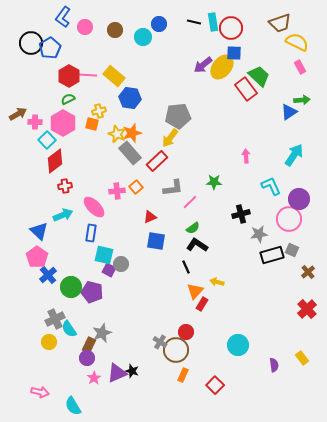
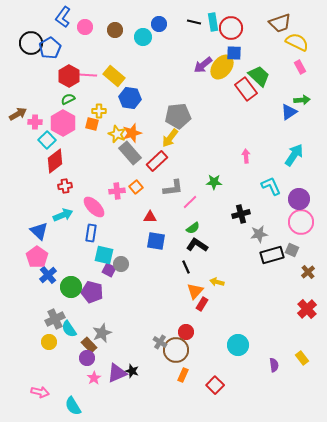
yellow cross at (99, 111): rotated 16 degrees clockwise
red triangle at (150, 217): rotated 24 degrees clockwise
pink circle at (289, 219): moved 12 px right, 3 px down
brown rectangle at (89, 345): rotated 70 degrees counterclockwise
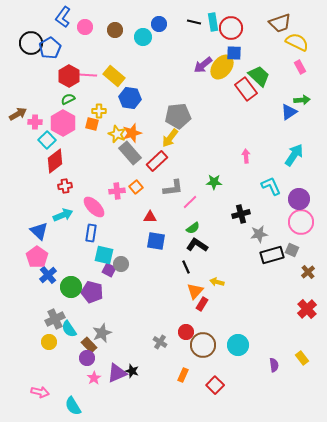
brown circle at (176, 350): moved 27 px right, 5 px up
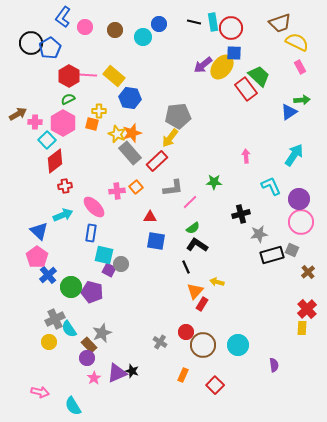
yellow rectangle at (302, 358): moved 30 px up; rotated 40 degrees clockwise
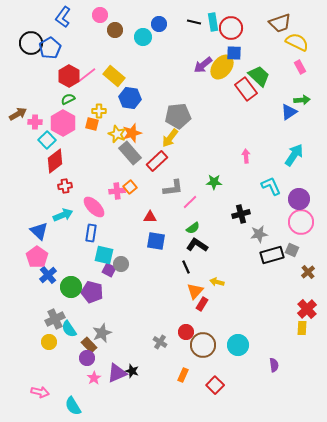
pink circle at (85, 27): moved 15 px right, 12 px up
pink line at (87, 75): rotated 42 degrees counterclockwise
orange square at (136, 187): moved 6 px left
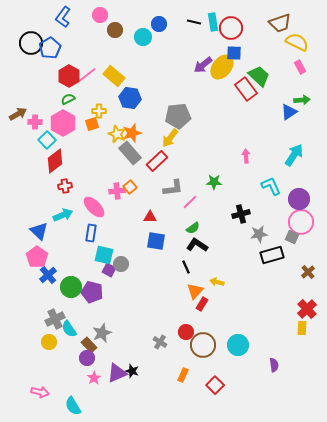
orange square at (92, 124): rotated 32 degrees counterclockwise
gray square at (292, 250): moved 13 px up
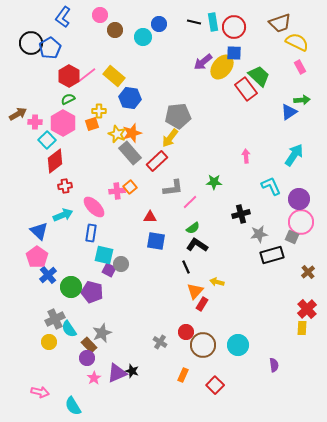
red circle at (231, 28): moved 3 px right, 1 px up
purple arrow at (203, 65): moved 3 px up
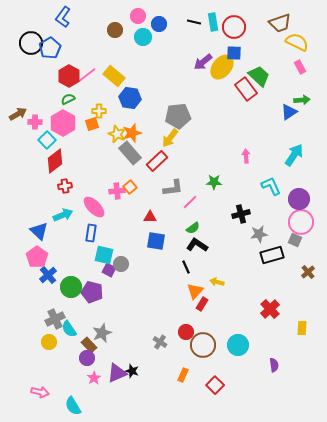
pink circle at (100, 15): moved 38 px right, 1 px down
gray square at (292, 237): moved 3 px right, 3 px down
red cross at (307, 309): moved 37 px left
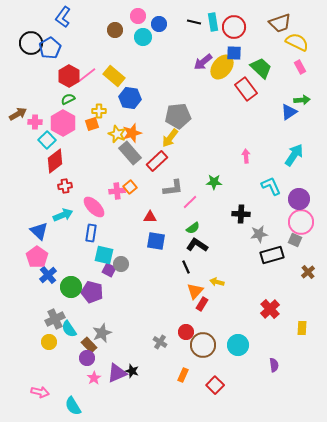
green trapezoid at (259, 76): moved 2 px right, 8 px up
black cross at (241, 214): rotated 18 degrees clockwise
